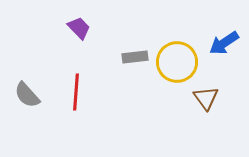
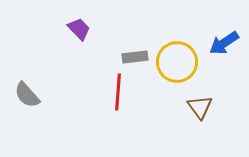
purple trapezoid: moved 1 px down
red line: moved 42 px right
brown triangle: moved 6 px left, 9 px down
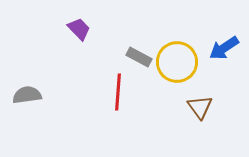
blue arrow: moved 5 px down
gray rectangle: moved 4 px right; rotated 35 degrees clockwise
gray semicircle: rotated 124 degrees clockwise
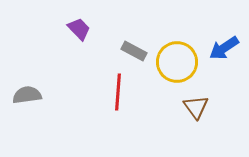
gray rectangle: moved 5 px left, 6 px up
brown triangle: moved 4 px left
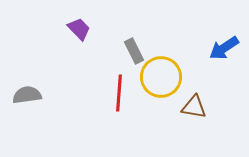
gray rectangle: rotated 35 degrees clockwise
yellow circle: moved 16 px left, 15 px down
red line: moved 1 px right, 1 px down
brown triangle: moved 2 px left; rotated 44 degrees counterclockwise
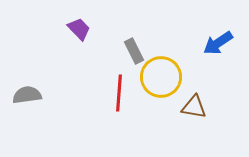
blue arrow: moved 6 px left, 5 px up
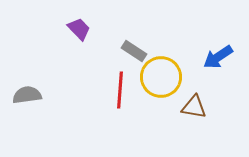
blue arrow: moved 14 px down
gray rectangle: rotated 30 degrees counterclockwise
red line: moved 1 px right, 3 px up
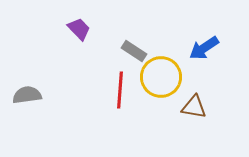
blue arrow: moved 14 px left, 9 px up
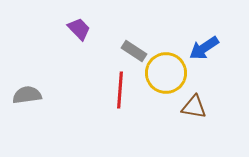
yellow circle: moved 5 px right, 4 px up
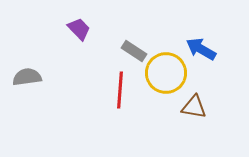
blue arrow: moved 3 px left, 1 px down; rotated 64 degrees clockwise
gray semicircle: moved 18 px up
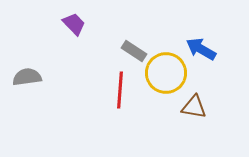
purple trapezoid: moved 5 px left, 5 px up
